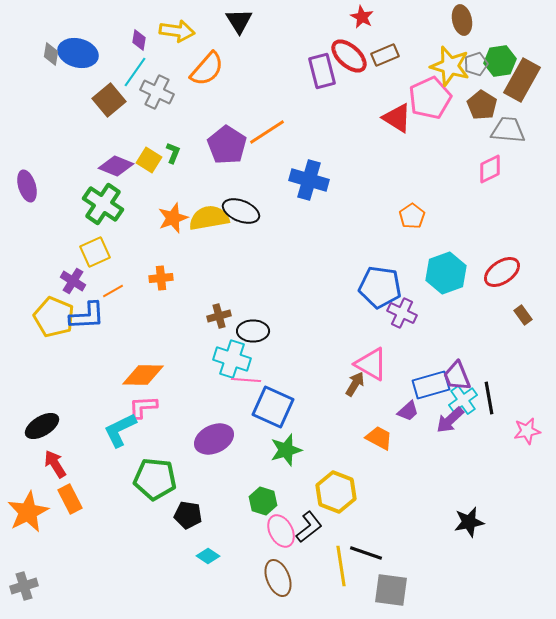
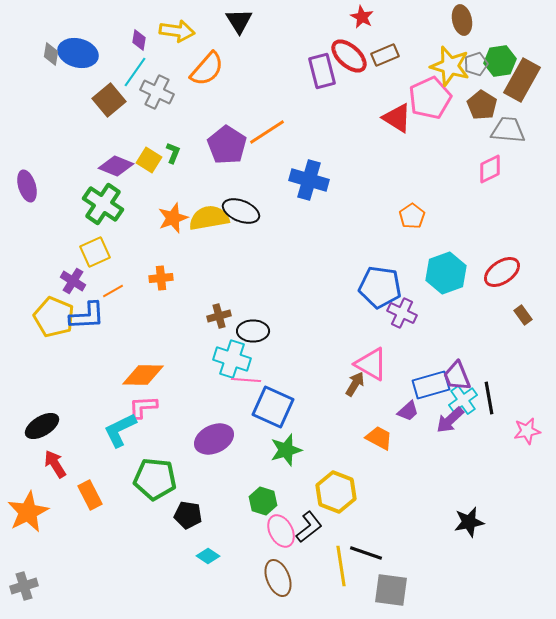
orange rectangle at (70, 499): moved 20 px right, 4 px up
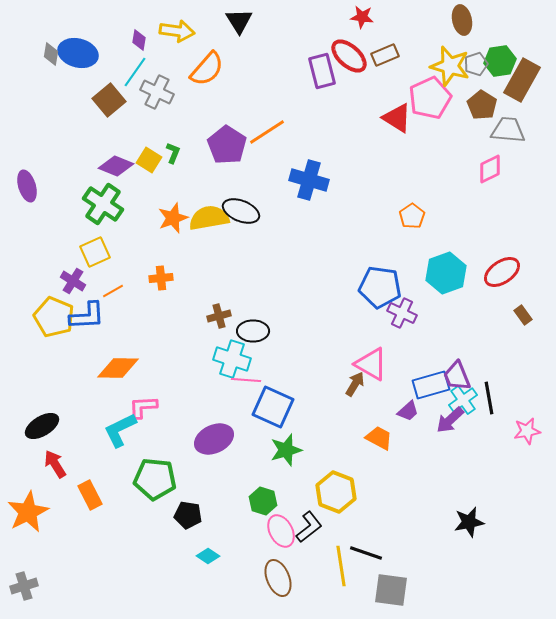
red star at (362, 17): rotated 20 degrees counterclockwise
orange diamond at (143, 375): moved 25 px left, 7 px up
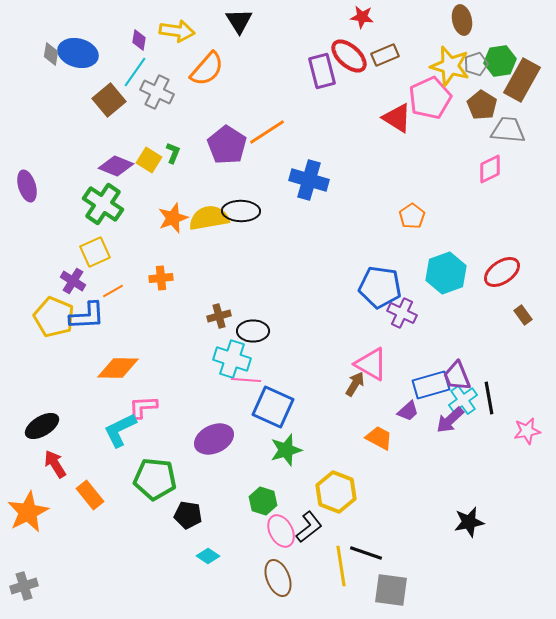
black ellipse at (241, 211): rotated 21 degrees counterclockwise
orange rectangle at (90, 495): rotated 12 degrees counterclockwise
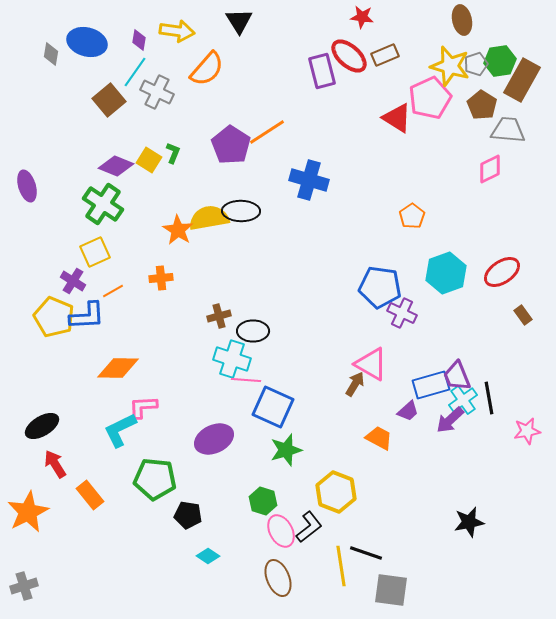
blue ellipse at (78, 53): moved 9 px right, 11 px up
purple pentagon at (227, 145): moved 4 px right
orange star at (173, 218): moved 5 px right, 12 px down; rotated 20 degrees counterclockwise
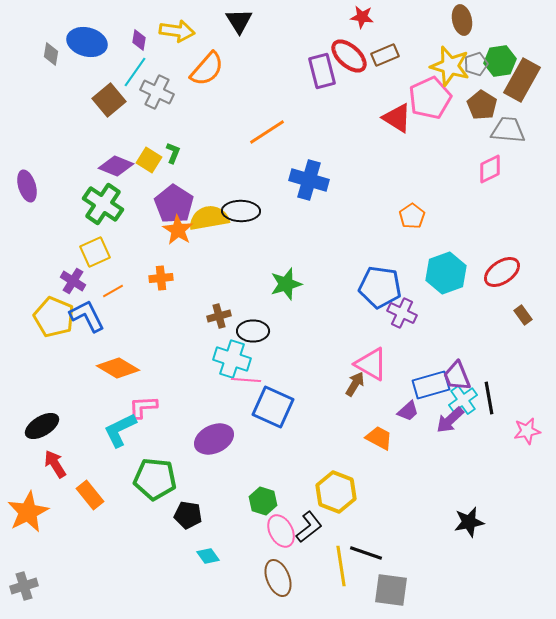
purple pentagon at (231, 145): moved 57 px left, 59 px down
blue L-shape at (87, 316): rotated 114 degrees counterclockwise
orange diamond at (118, 368): rotated 30 degrees clockwise
green star at (286, 450): moved 166 px up
cyan diamond at (208, 556): rotated 20 degrees clockwise
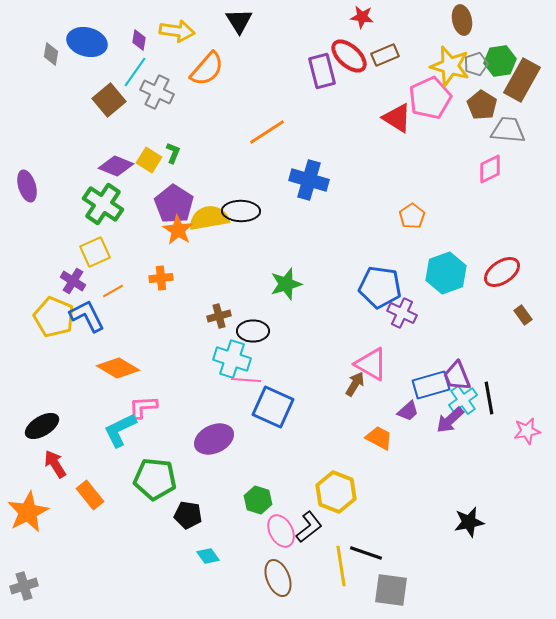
green hexagon at (263, 501): moved 5 px left, 1 px up
